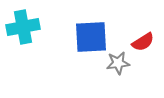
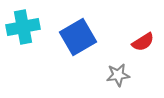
blue square: moved 13 px left; rotated 27 degrees counterclockwise
gray star: moved 12 px down
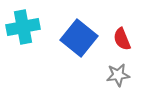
blue square: moved 1 px right, 1 px down; rotated 21 degrees counterclockwise
red semicircle: moved 21 px left, 3 px up; rotated 100 degrees clockwise
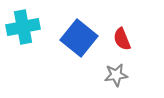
gray star: moved 2 px left
